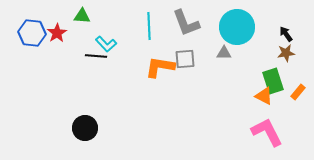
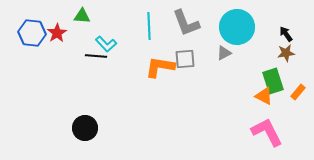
gray triangle: rotated 28 degrees counterclockwise
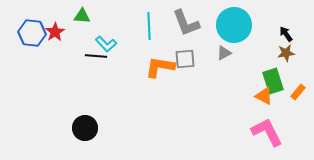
cyan circle: moved 3 px left, 2 px up
red star: moved 2 px left, 1 px up
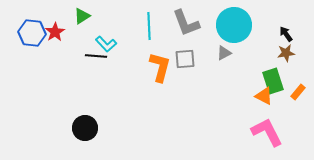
green triangle: rotated 36 degrees counterclockwise
orange L-shape: rotated 96 degrees clockwise
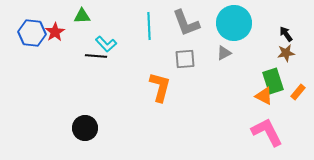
green triangle: rotated 30 degrees clockwise
cyan circle: moved 2 px up
orange L-shape: moved 20 px down
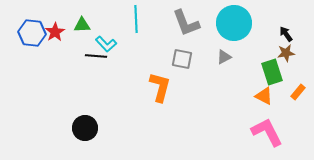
green triangle: moved 9 px down
cyan line: moved 13 px left, 7 px up
gray triangle: moved 4 px down
gray square: moved 3 px left; rotated 15 degrees clockwise
green rectangle: moved 1 px left, 9 px up
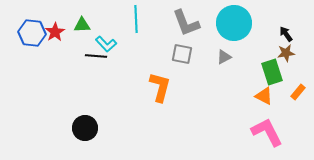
gray square: moved 5 px up
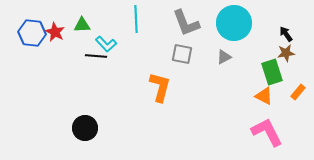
red star: rotated 12 degrees counterclockwise
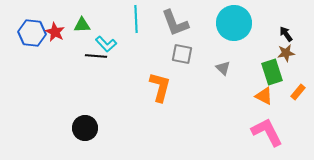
gray L-shape: moved 11 px left
gray triangle: moved 1 px left, 11 px down; rotated 49 degrees counterclockwise
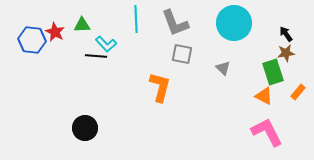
blue hexagon: moved 7 px down
green rectangle: moved 1 px right
